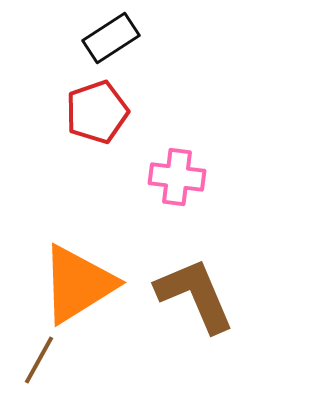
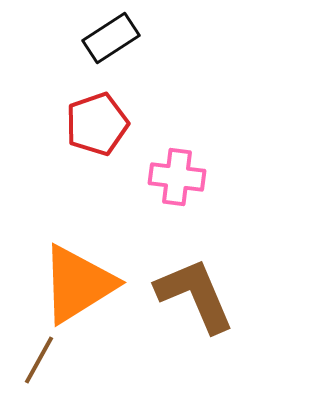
red pentagon: moved 12 px down
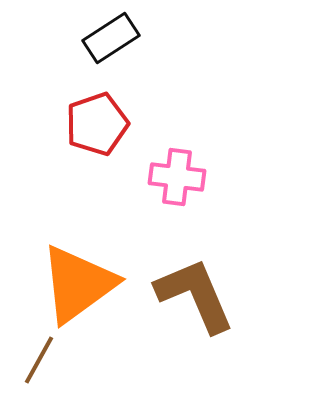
orange triangle: rotated 4 degrees counterclockwise
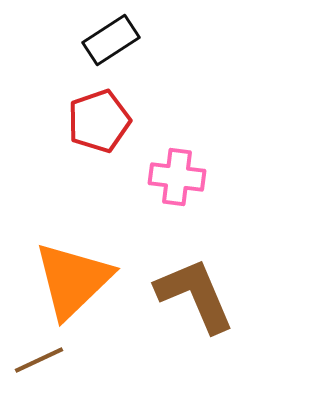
black rectangle: moved 2 px down
red pentagon: moved 2 px right, 3 px up
orange triangle: moved 5 px left, 4 px up; rotated 8 degrees counterclockwise
brown line: rotated 36 degrees clockwise
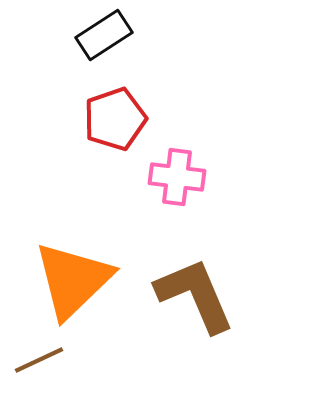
black rectangle: moved 7 px left, 5 px up
red pentagon: moved 16 px right, 2 px up
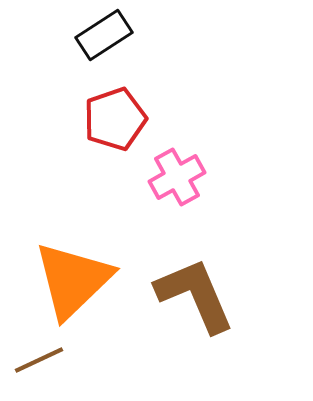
pink cross: rotated 36 degrees counterclockwise
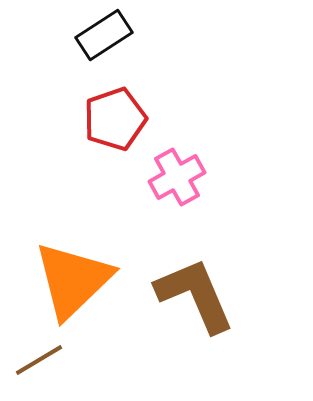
brown line: rotated 6 degrees counterclockwise
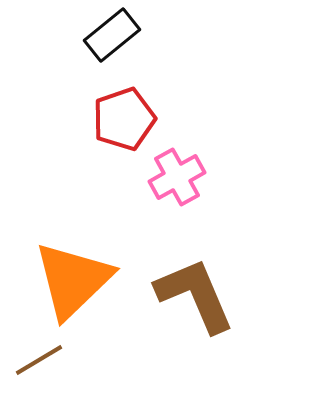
black rectangle: moved 8 px right; rotated 6 degrees counterclockwise
red pentagon: moved 9 px right
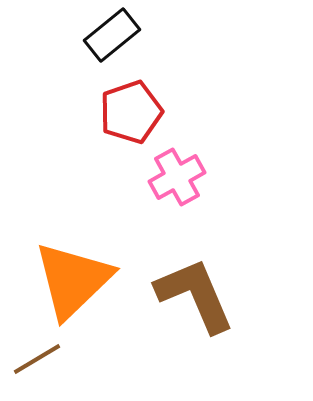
red pentagon: moved 7 px right, 7 px up
brown line: moved 2 px left, 1 px up
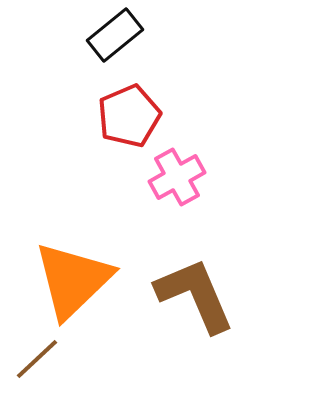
black rectangle: moved 3 px right
red pentagon: moved 2 px left, 4 px down; rotated 4 degrees counterclockwise
brown line: rotated 12 degrees counterclockwise
